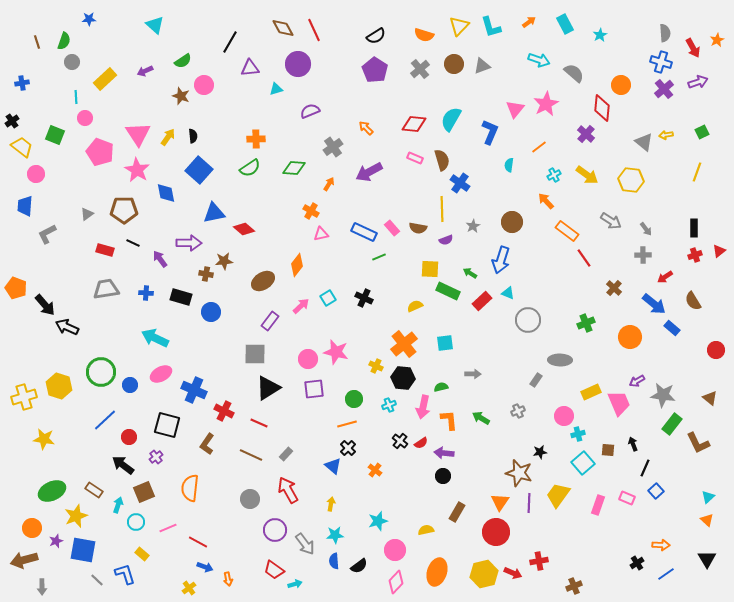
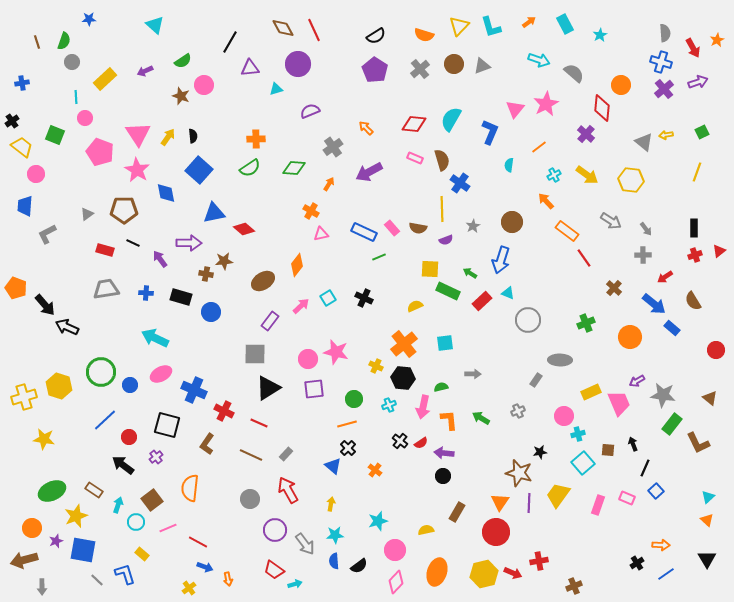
brown square at (144, 492): moved 8 px right, 8 px down; rotated 15 degrees counterclockwise
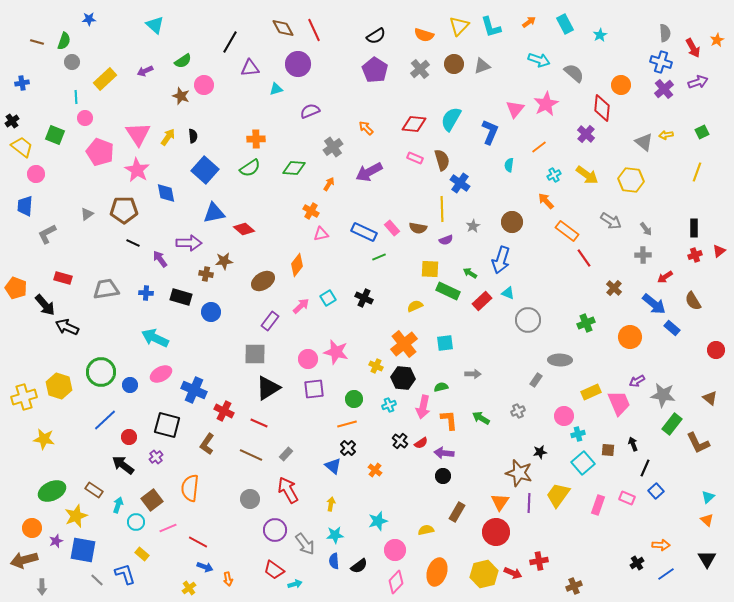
brown line at (37, 42): rotated 56 degrees counterclockwise
blue square at (199, 170): moved 6 px right
red rectangle at (105, 250): moved 42 px left, 28 px down
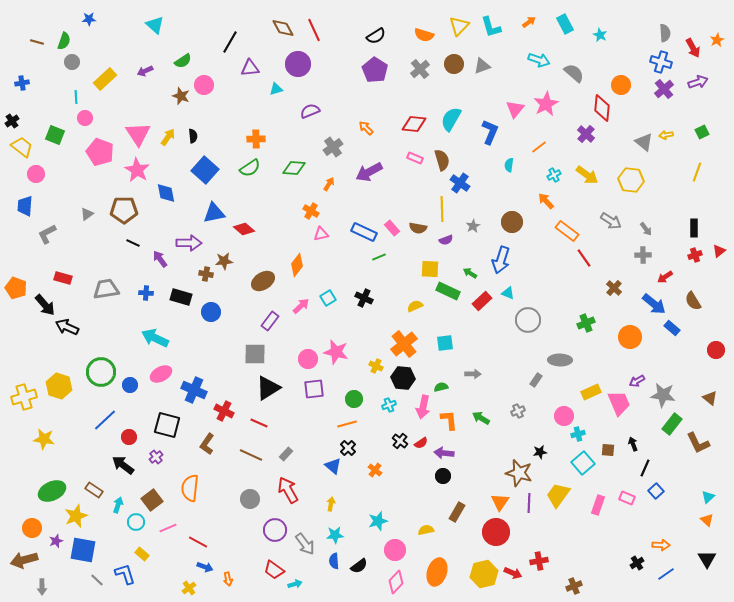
cyan star at (600, 35): rotated 16 degrees counterclockwise
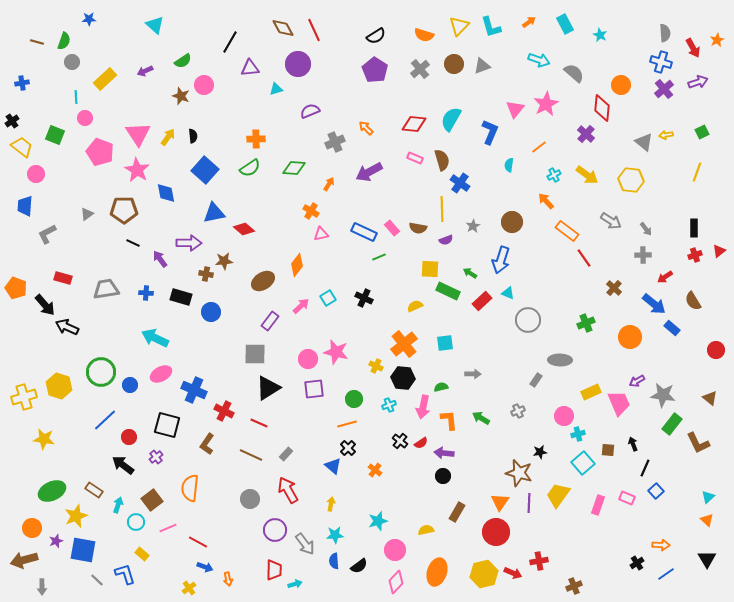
gray cross at (333, 147): moved 2 px right, 5 px up; rotated 12 degrees clockwise
red trapezoid at (274, 570): rotated 125 degrees counterclockwise
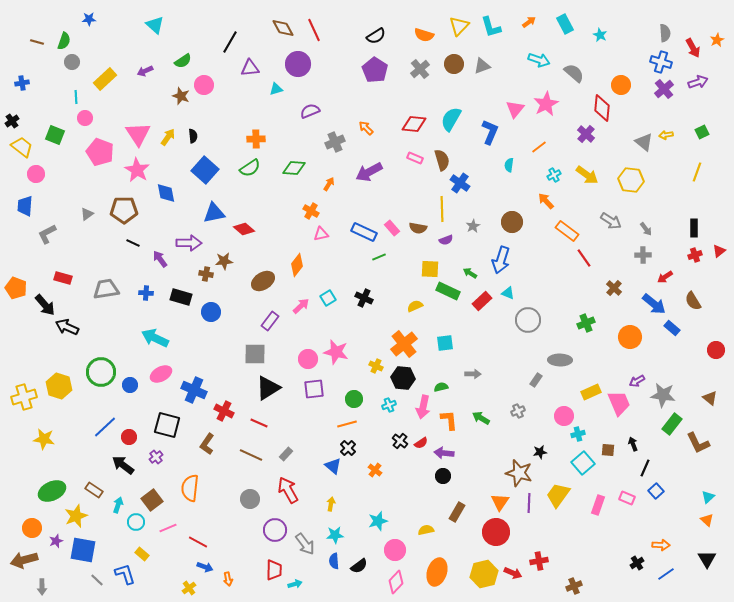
blue line at (105, 420): moved 7 px down
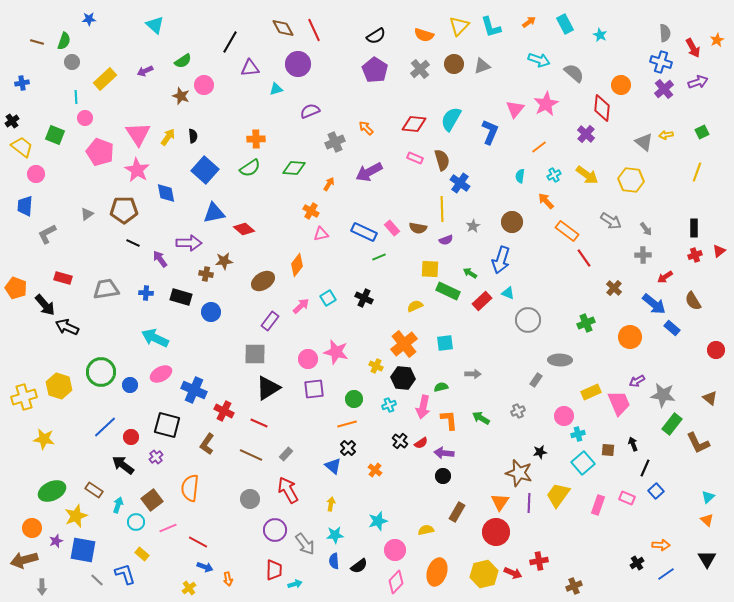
cyan semicircle at (509, 165): moved 11 px right, 11 px down
red circle at (129, 437): moved 2 px right
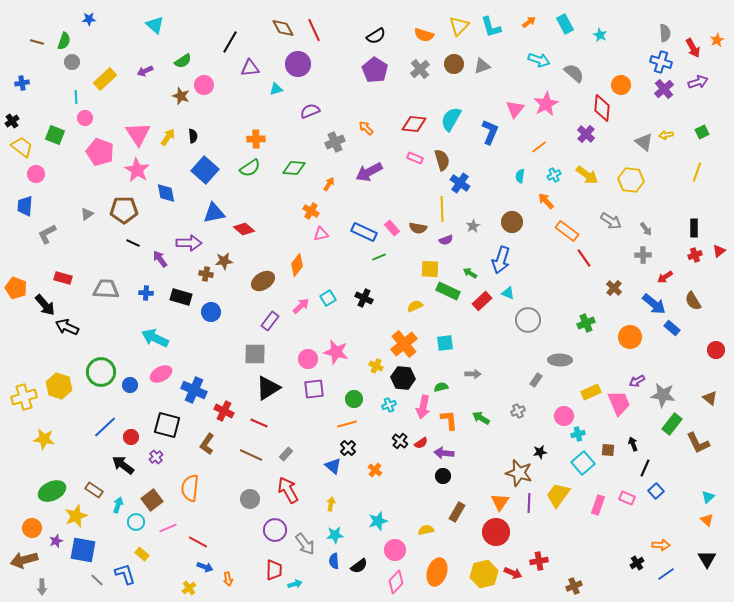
gray trapezoid at (106, 289): rotated 12 degrees clockwise
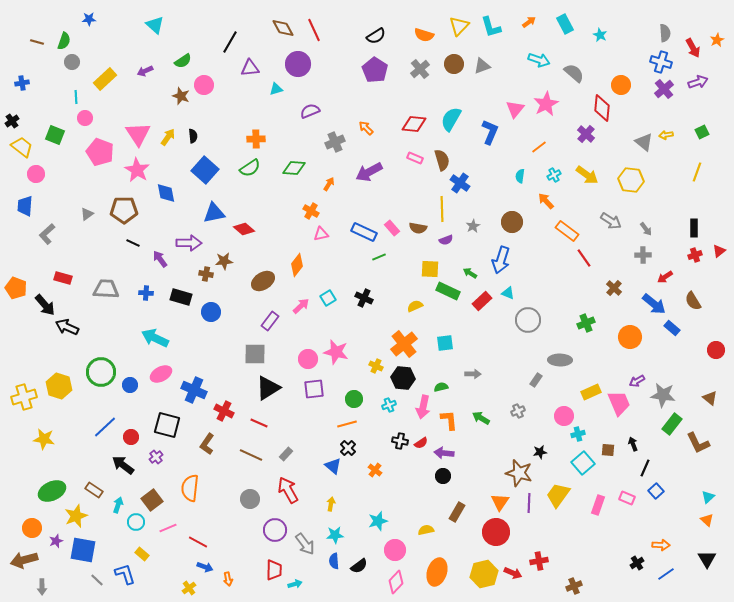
gray L-shape at (47, 234): rotated 15 degrees counterclockwise
black cross at (400, 441): rotated 28 degrees counterclockwise
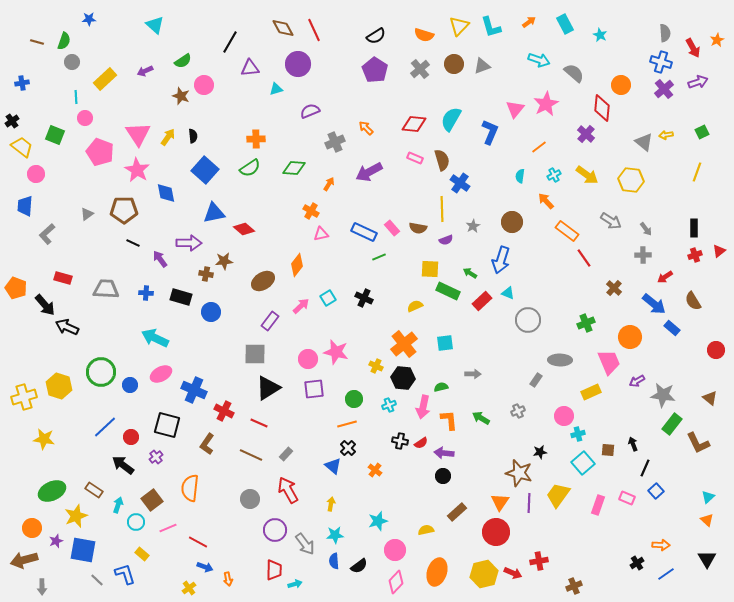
pink trapezoid at (619, 403): moved 10 px left, 41 px up
brown rectangle at (457, 512): rotated 18 degrees clockwise
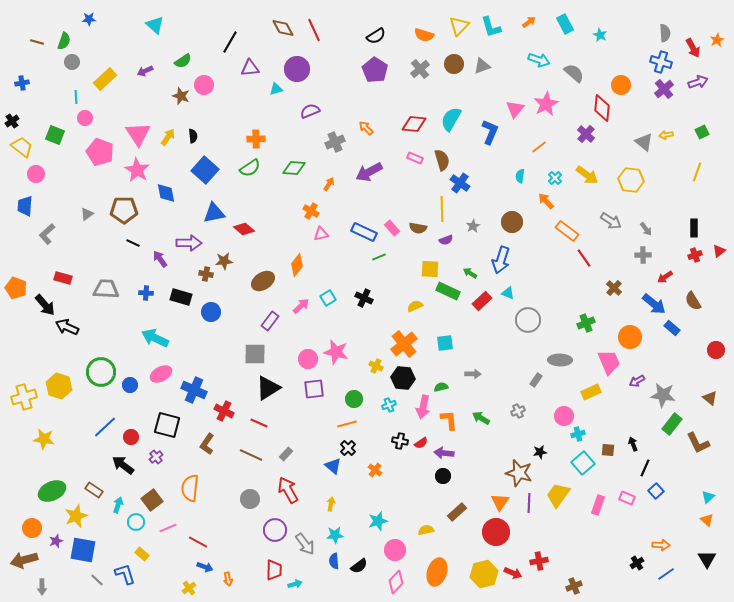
purple circle at (298, 64): moved 1 px left, 5 px down
cyan cross at (554, 175): moved 1 px right, 3 px down; rotated 16 degrees counterclockwise
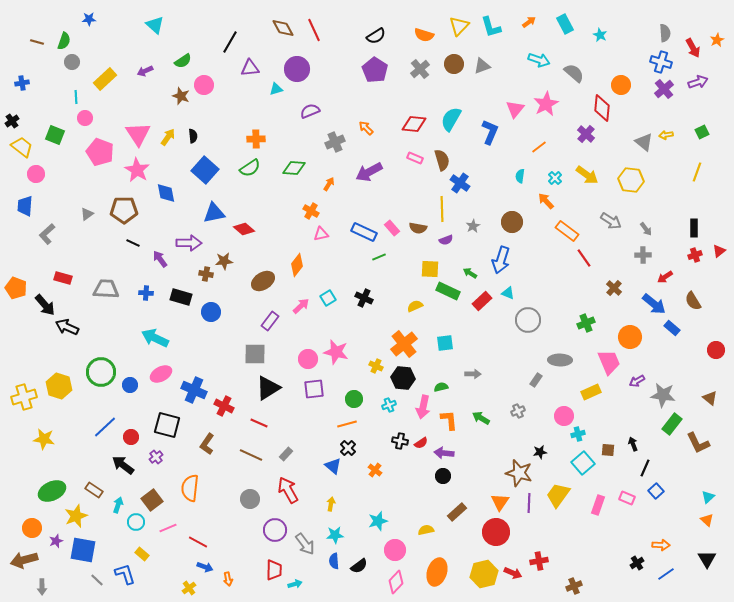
red cross at (224, 411): moved 5 px up
